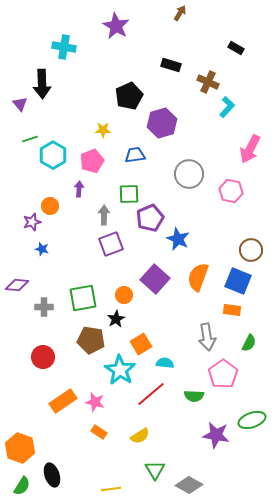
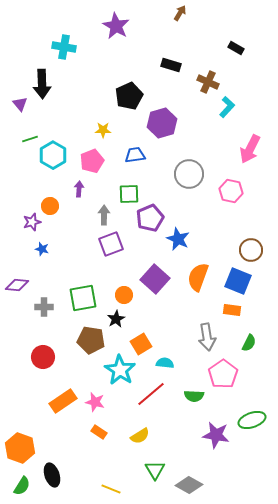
yellow line at (111, 489): rotated 30 degrees clockwise
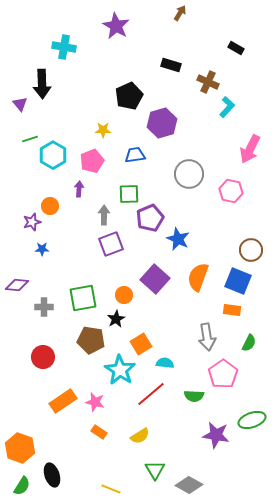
blue star at (42, 249): rotated 16 degrees counterclockwise
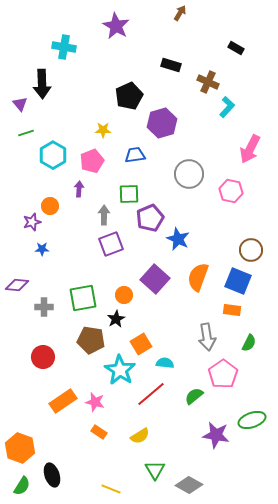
green line at (30, 139): moved 4 px left, 6 px up
green semicircle at (194, 396): rotated 138 degrees clockwise
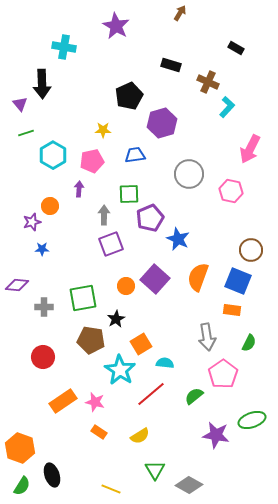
pink pentagon at (92, 161): rotated 10 degrees clockwise
orange circle at (124, 295): moved 2 px right, 9 px up
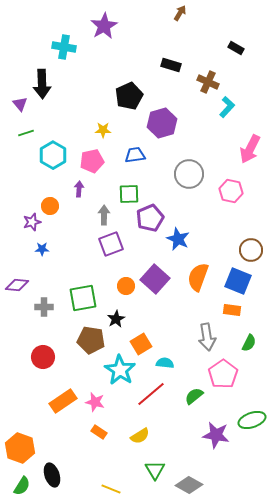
purple star at (116, 26): moved 12 px left; rotated 12 degrees clockwise
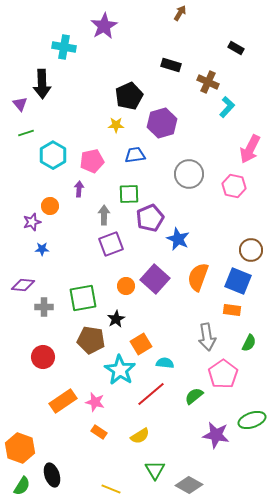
yellow star at (103, 130): moved 13 px right, 5 px up
pink hexagon at (231, 191): moved 3 px right, 5 px up
purple diamond at (17, 285): moved 6 px right
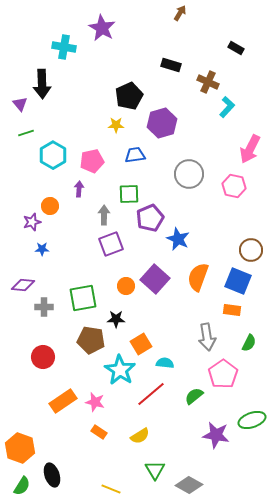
purple star at (104, 26): moved 2 px left, 2 px down; rotated 12 degrees counterclockwise
black star at (116, 319): rotated 30 degrees clockwise
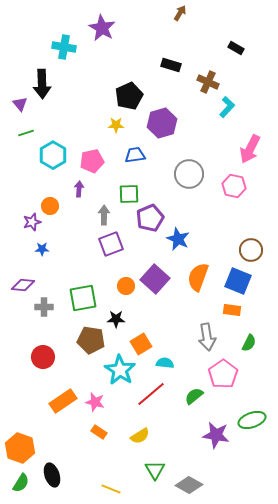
green semicircle at (22, 486): moved 1 px left, 3 px up
